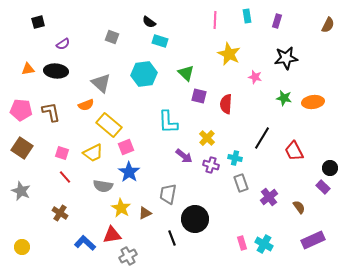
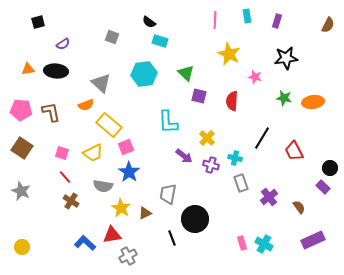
red semicircle at (226, 104): moved 6 px right, 3 px up
brown cross at (60, 213): moved 11 px right, 12 px up
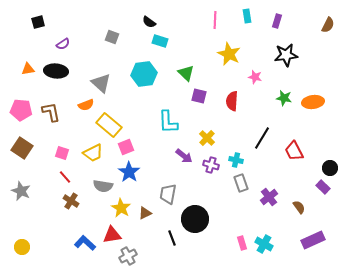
black star at (286, 58): moved 3 px up
cyan cross at (235, 158): moved 1 px right, 2 px down
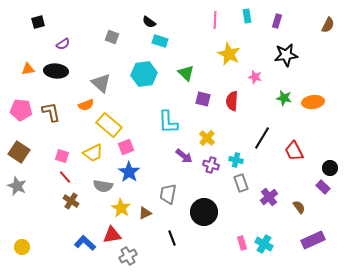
purple square at (199, 96): moved 4 px right, 3 px down
brown square at (22, 148): moved 3 px left, 4 px down
pink square at (62, 153): moved 3 px down
gray star at (21, 191): moved 4 px left, 5 px up
black circle at (195, 219): moved 9 px right, 7 px up
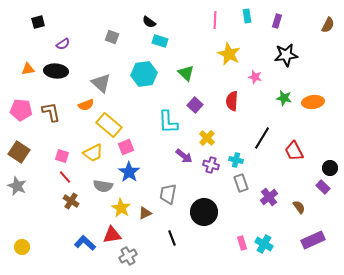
purple square at (203, 99): moved 8 px left, 6 px down; rotated 28 degrees clockwise
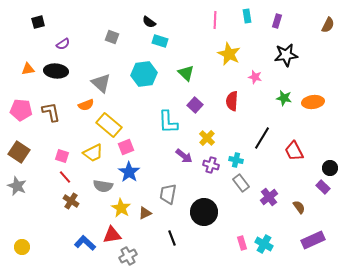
gray rectangle at (241, 183): rotated 18 degrees counterclockwise
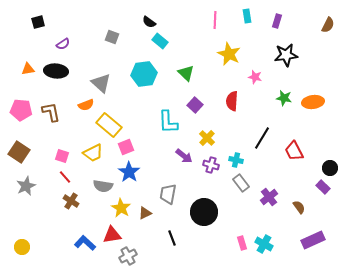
cyan rectangle at (160, 41): rotated 21 degrees clockwise
gray star at (17, 186): moved 9 px right; rotated 24 degrees clockwise
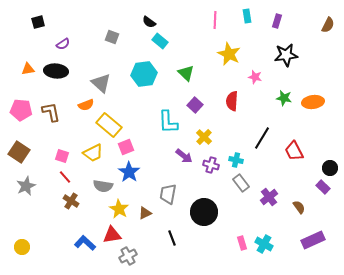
yellow cross at (207, 138): moved 3 px left, 1 px up
yellow star at (121, 208): moved 2 px left, 1 px down
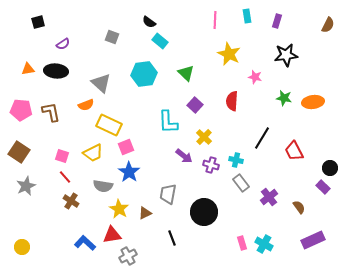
yellow rectangle at (109, 125): rotated 15 degrees counterclockwise
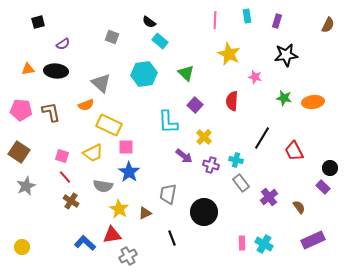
pink square at (126, 147): rotated 21 degrees clockwise
pink rectangle at (242, 243): rotated 16 degrees clockwise
